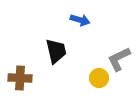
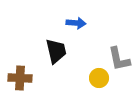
blue arrow: moved 4 px left, 3 px down; rotated 12 degrees counterclockwise
gray L-shape: rotated 76 degrees counterclockwise
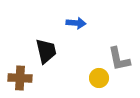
black trapezoid: moved 10 px left
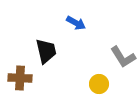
blue arrow: rotated 24 degrees clockwise
gray L-shape: moved 4 px right, 2 px up; rotated 20 degrees counterclockwise
yellow circle: moved 6 px down
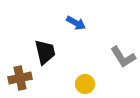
black trapezoid: moved 1 px left, 1 px down
brown cross: rotated 15 degrees counterclockwise
yellow circle: moved 14 px left
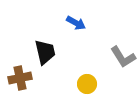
yellow circle: moved 2 px right
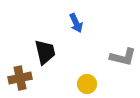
blue arrow: rotated 36 degrees clockwise
gray L-shape: rotated 44 degrees counterclockwise
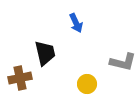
black trapezoid: moved 1 px down
gray L-shape: moved 5 px down
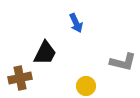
black trapezoid: rotated 40 degrees clockwise
yellow circle: moved 1 px left, 2 px down
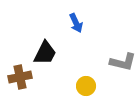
brown cross: moved 1 px up
